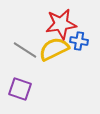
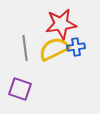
blue cross: moved 3 px left, 6 px down; rotated 18 degrees counterclockwise
gray line: moved 2 px up; rotated 50 degrees clockwise
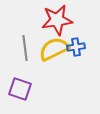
red star: moved 4 px left, 4 px up
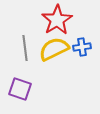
red star: rotated 24 degrees counterclockwise
blue cross: moved 6 px right
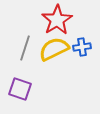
gray line: rotated 25 degrees clockwise
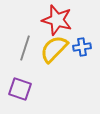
red star: rotated 24 degrees counterclockwise
yellow semicircle: rotated 20 degrees counterclockwise
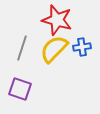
gray line: moved 3 px left
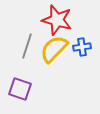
gray line: moved 5 px right, 2 px up
